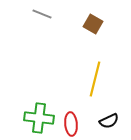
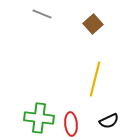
brown square: rotated 18 degrees clockwise
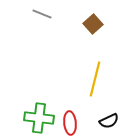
red ellipse: moved 1 px left, 1 px up
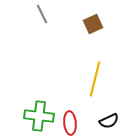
gray line: rotated 42 degrees clockwise
brown square: rotated 18 degrees clockwise
green cross: moved 2 px up
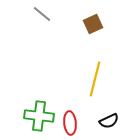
gray line: rotated 24 degrees counterclockwise
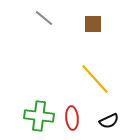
gray line: moved 2 px right, 4 px down
brown square: rotated 24 degrees clockwise
yellow line: rotated 56 degrees counterclockwise
red ellipse: moved 2 px right, 5 px up
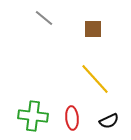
brown square: moved 5 px down
green cross: moved 6 px left
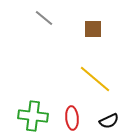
yellow line: rotated 8 degrees counterclockwise
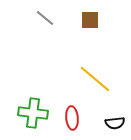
gray line: moved 1 px right
brown square: moved 3 px left, 9 px up
green cross: moved 3 px up
black semicircle: moved 6 px right, 2 px down; rotated 18 degrees clockwise
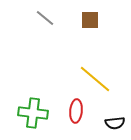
red ellipse: moved 4 px right, 7 px up; rotated 10 degrees clockwise
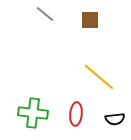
gray line: moved 4 px up
yellow line: moved 4 px right, 2 px up
red ellipse: moved 3 px down
black semicircle: moved 4 px up
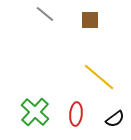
green cross: moved 2 px right, 1 px up; rotated 36 degrees clockwise
black semicircle: rotated 30 degrees counterclockwise
